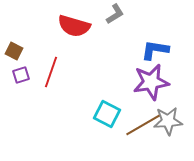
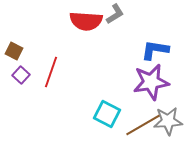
red semicircle: moved 12 px right, 5 px up; rotated 12 degrees counterclockwise
purple square: rotated 30 degrees counterclockwise
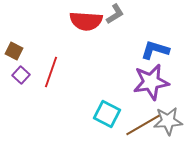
blue L-shape: rotated 8 degrees clockwise
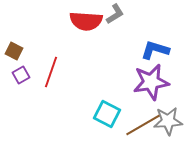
purple square: rotated 18 degrees clockwise
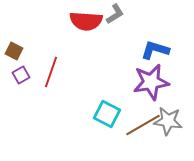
gray star: rotated 12 degrees clockwise
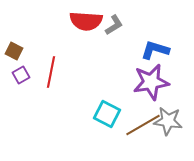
gray L-shape: moved 1 px left, 11 px down
red line: rotated 8 degrees counterclockwise
